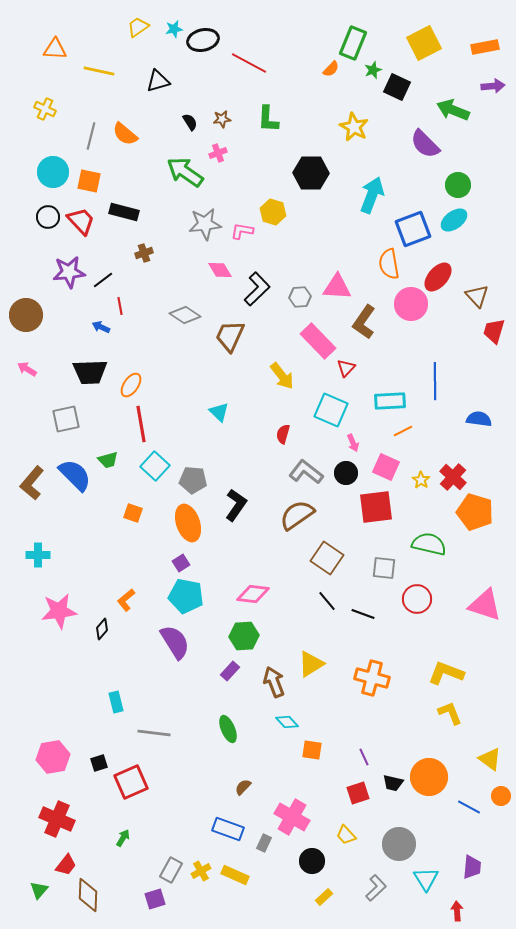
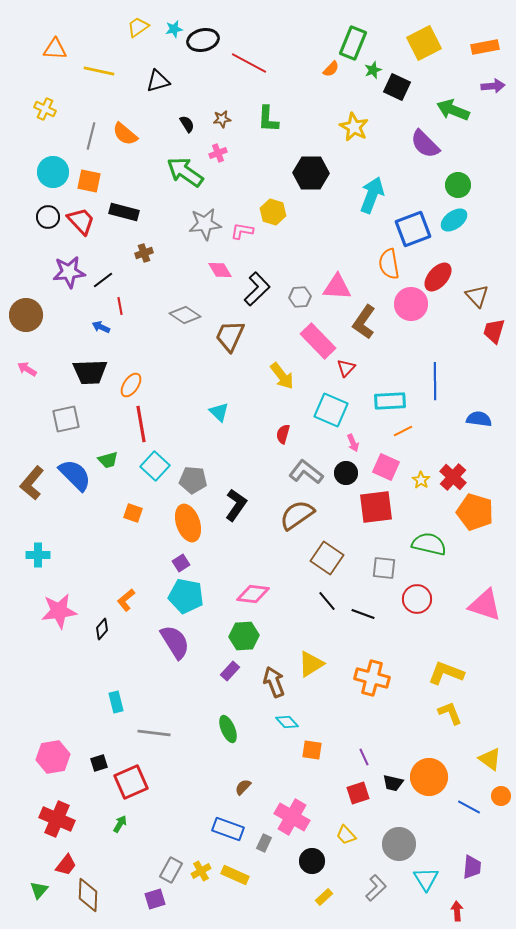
black semicircle at (190, 122): moved 3 px left, 2 px down
green arrow at (123, 838): moved 3 px left, 14 px up
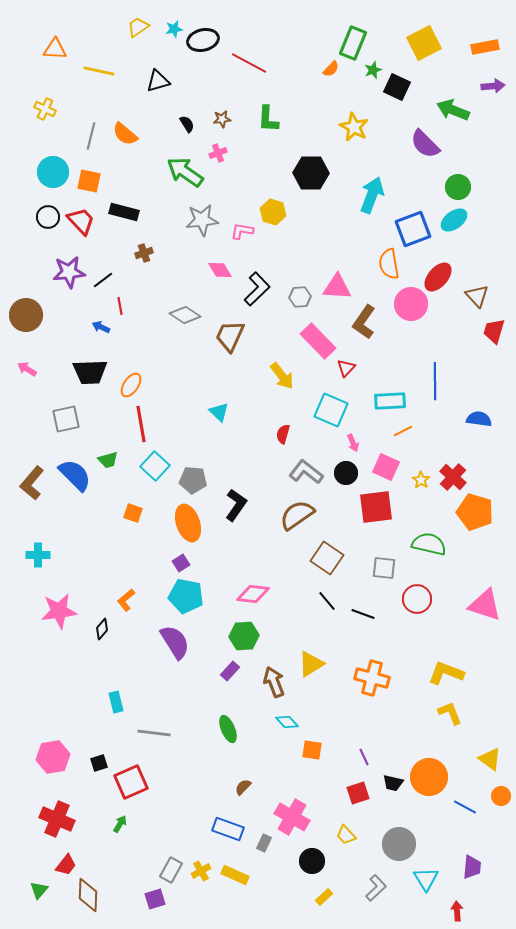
green circle at (458, 185): moved 2 px down
gray star at (205, 224): moved 3 px left, 4 px up
blue line at (469, 807): moved 4 px left
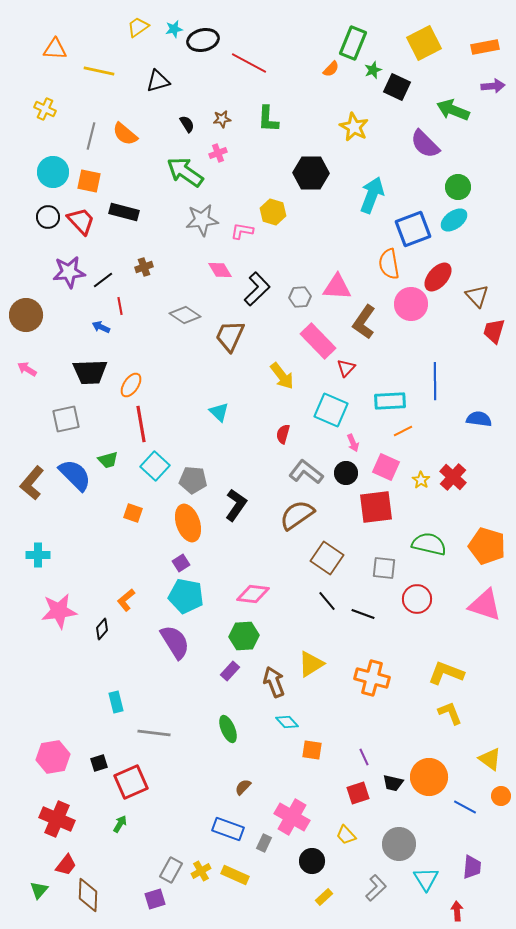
brown cross at (144, 253): moved 14 px down
orange pentagon at (475, 512): moved 12 px right, 34 px down
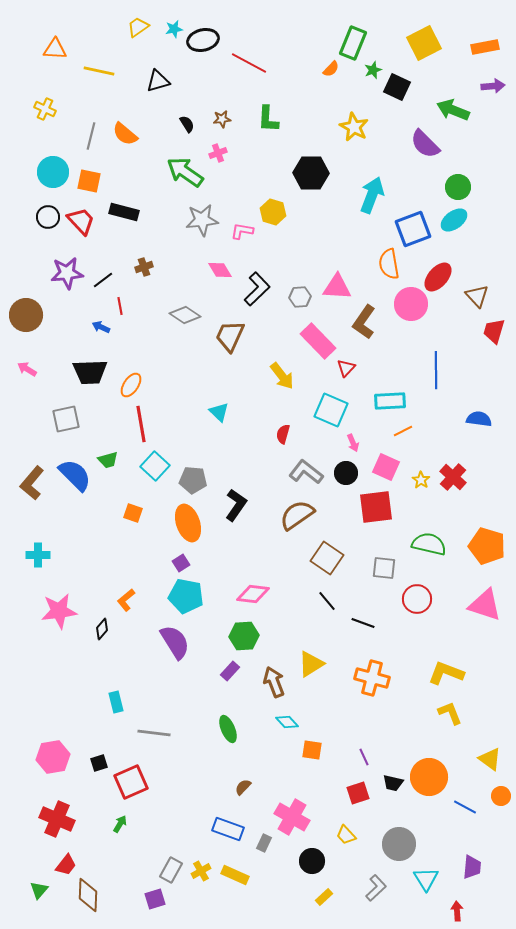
purple star at (69, 272): moved 2 px left, 1 px down
blue line at (435, 381): moved 1 px right, 11 px up
black line at (363, 614): moved 9 px down
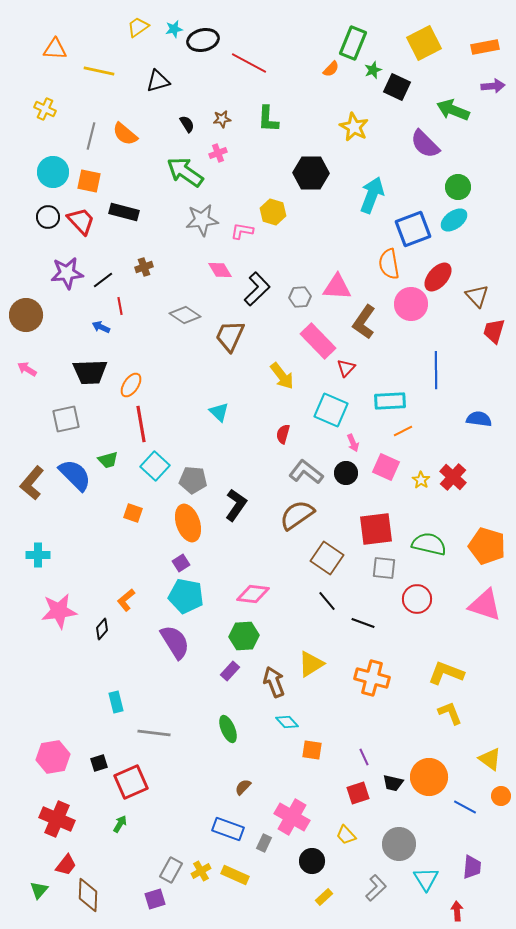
red square at (376, 507): moved 22 px down
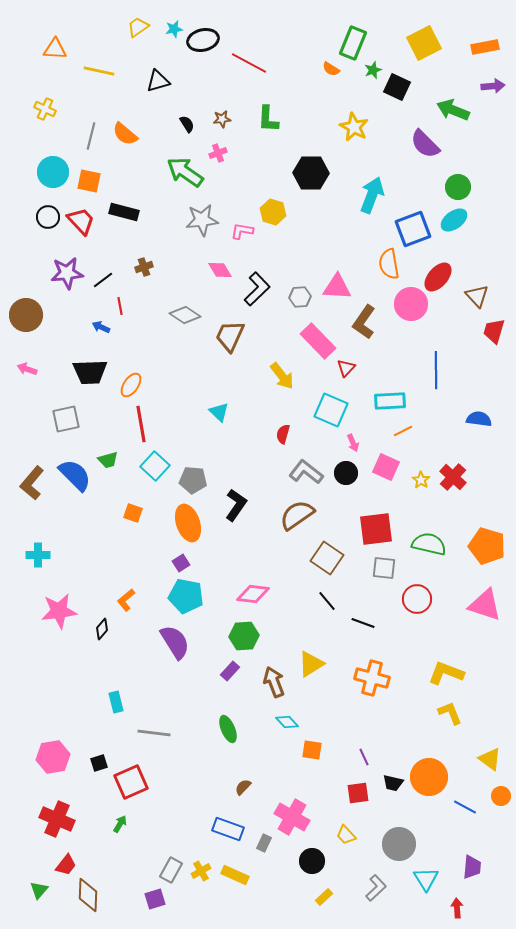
orange semicircle at (331, 69): rotated 78 degrees clockwise
pink arrow at (27, 369): rotated 12 degrees counterclockwise
red square at (358, 793): rotated 10 degrees clockwise
red arrow at (457, 911): moved 3 px up
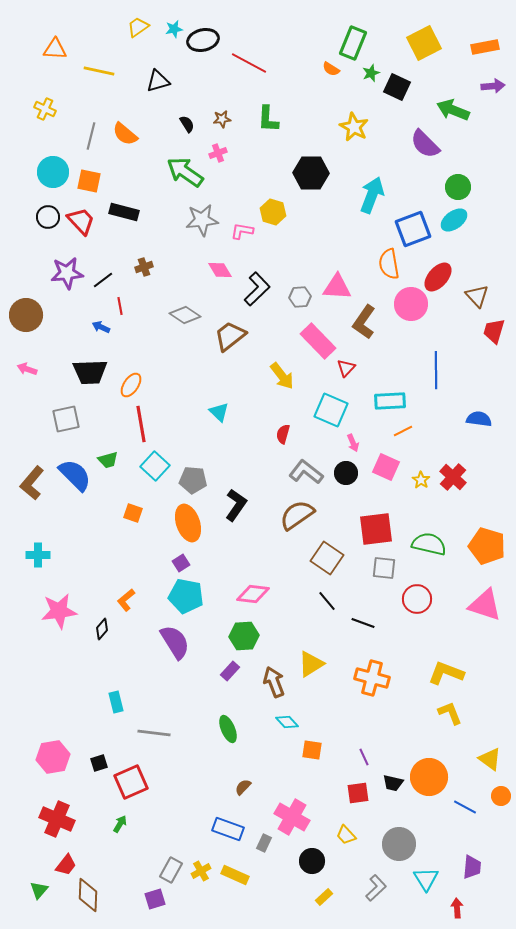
green star at (373, 70): moved 2 px left, 3 px down
brown trapezoid at (230, 336): rotated 28 degrees clockwise
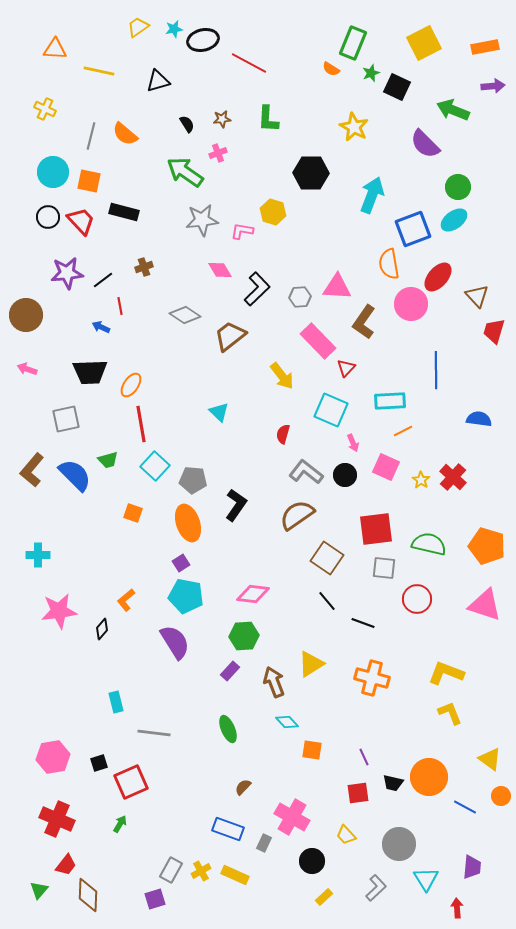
black circle at (346, 473): moved 1 px left, 2 px down
brown L-shape at (32, 483): moved 13 px up
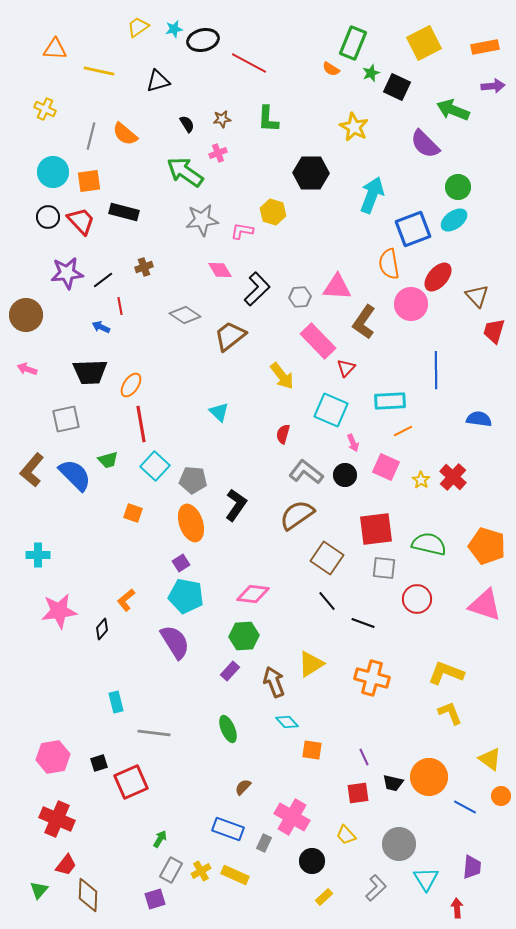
orange square at (89, 181): rotated 20 degrees counterclockwise
orange ellipse at (188, 523): moved 3 px right
green arrow at (120, 824): moved 40 px right, 15 px down
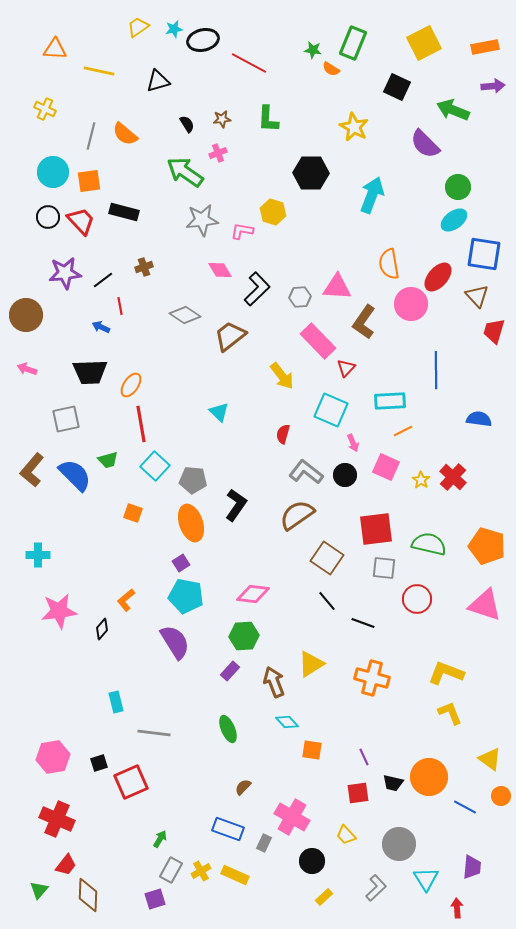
green star at (371, 73): moved 58 px left, 23 px up; rotated 30 degrees clockwise
blue square at (413, 229): moved 71 px right, 25 px down; rotated 30 degrees clockwise
purple star at (67, 273): moved 2 px left
